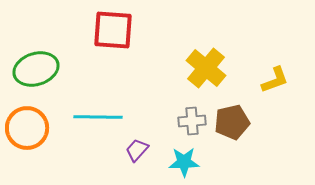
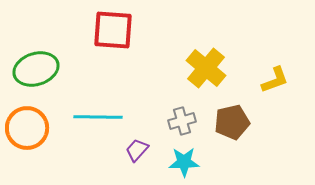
gray cross: moved 10 px left; rotated 12 degrees counterclockwise
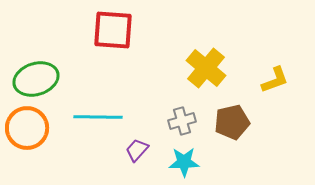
green ellipse: moved 10 px down
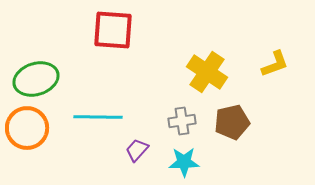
yellow cross: moved 1 px right, 4 px down; rotated 6 degrees counterclockwise
yellow L-shape: moved 16 px up
gray cross: rotated 8 degrees clockwise
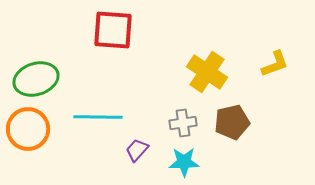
gray cross: moved 1 px right, 2 px down
orange circle: moved 1 px right, 1 px down
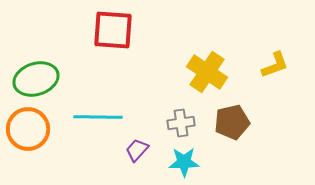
yellow L-shape: moved 1 px down
gray cross: moved 2 px left
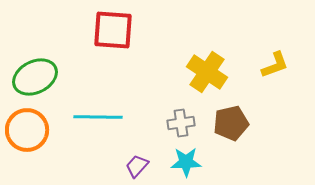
green ellipse: moved 1 px left, 2 px up; rotated 9 degrees counterclockwise
brown pentagon: moved 1 px left, 1 px down
orange circle: moved 1 px left, 1 px down
purple trapezoid: moved 16 px down
cyan star: moved 2 px right
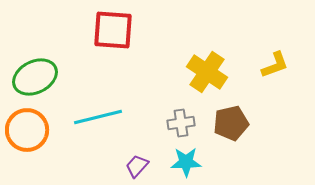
cyan line: rotated 15 degrees counterclockwise
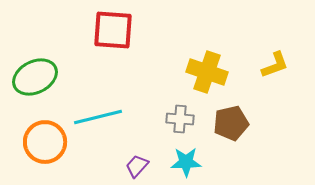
yellow cross: rotated 15 degrees counterclockwise
gray cross: moved 1 px left, 4 px up; rotated 12 degrees clockwise
orange circle: moved 18 px right, 12 px down
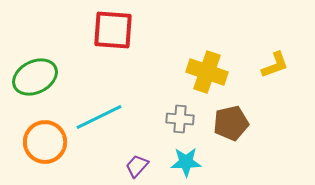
cyan line: moved 1 px right; rotated 12 degrees counterclockwise
